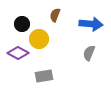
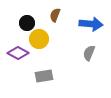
black circle: moved 5 px right, 1 px up
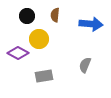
brown semicircle: rotated 16 degrees counterclockwise
black circle: moved 7 px up
gray semicircle: moved 4 px left, 12 px down
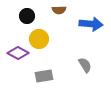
brown semicircle: moved 4 px right, 5 px up; rotated 96 degrees counterclockwise
gray semicircle: rotated 126 degrees clockwise
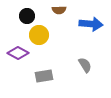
yellow circle: moved 4 px up
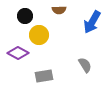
black circle: moved 2 px left
blue arrow: moved 1 px right, 2 px up; rotated 115 degrees clockwise
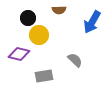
black circle: moved 3 px right, 2 px down
purple diamond: moved 1 px right, 1 px down; rotated 15 degrees counterclockwise
gray semicircle: moved 10 px left, 5 px up; rotated 14 degrees counterclockwise
